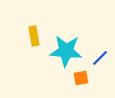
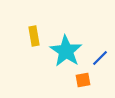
cyan star: rotated 28 degrees clockwise
orange square: moved 2 px right, 2 px down
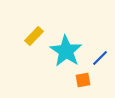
yellow rectangle: rotated 54 degrees clockwise
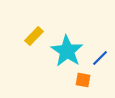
cyan star: moved 1 px right
orange square: rotated 21 degrees clockwise
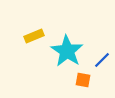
yellow rectangle: rotated 24 degrees clockwise
blue line: moved 2 px right, 2 px down
